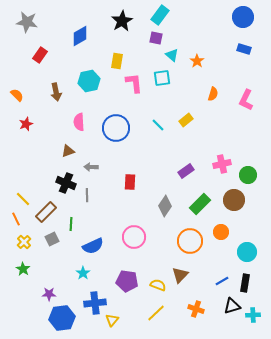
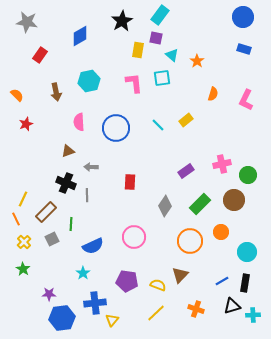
yellow rectangle at (117, 61): moved 21 px right, 11 px up
yellow line at (23, 199): rotated 70 degrees clockwise
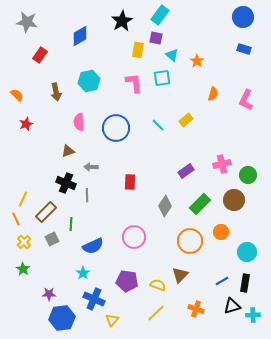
blue cross at (95, 303): moved 1 px left, 4 px up; rotated 30 degrees clockwise
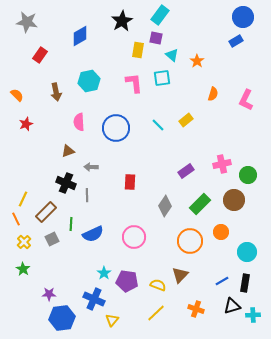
blue rectangle at (244, 49): moved 8 px left, 8 px up; rotated 48 degrees counterclockwise
blue semicircle at (93, 246): moved 12 px up
cyan star at (83, 273): moved 21 px right
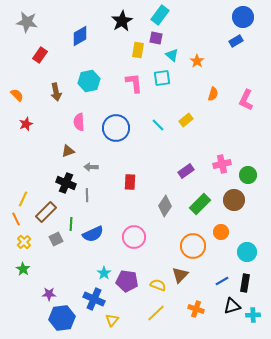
gray square at (52, 239): moved 4 px right
orange circle at (190, 241): moved 3 px right, 5 px down
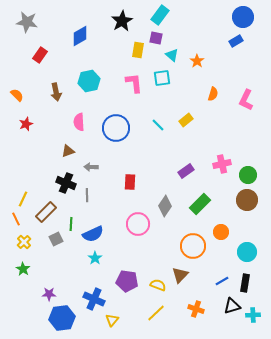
brown circle at (234, 200): moved 13 px right
pink circle at (134, 237): moved 4 px right, 13 px up
cyan star at (104, 273): moved 9 px left, 15 px up
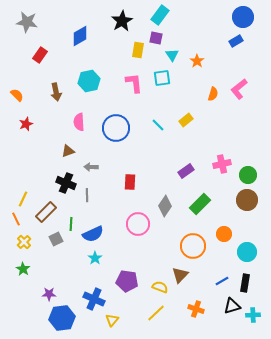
cyan triangle at (172, 55): rotated 16 degrees clockwise
pink L-shape at (246, 100): moved 7 px left, 11 px up; rotated 25 degrees clockwise
orange circle at (221, 232): moved 3 px right, 2 px down
yellow semicircle at (158, 285): moved 2 px right, 2 px down
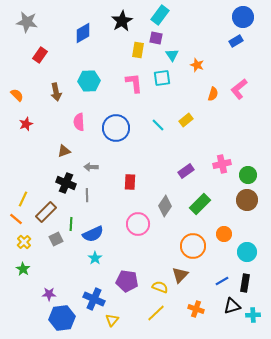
blue diamond at (80, 36): moved 3 px right, 3 px up
orange star at (197, 61): moved 4 px down; rotated 16 degrees counterclockwise
cyan hexagon at (89, 81): rotated 10 degrees clockwise
brown triangle at (68, 151): moved 4 px left
orange line at (16, 219): rotated 24 degrees counterclockwise
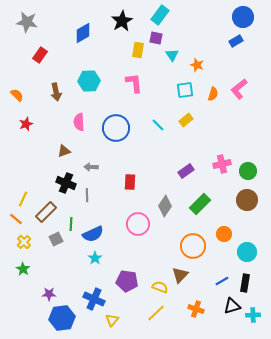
cyan square at (162, 78): moved 23 px right, 12 px down
green circle at (248, 175): moved 4 px up
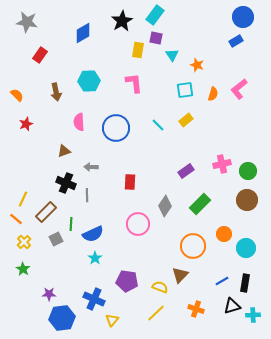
cyan rectangle at (160, 15): moved 5 px left
cyan circle at (247, 252): moved 1 px left, 4 px up
